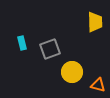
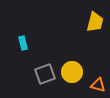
yellow trapezoid: rotated 15 degrees clockwise
cyan rectangle: moved 1 px right
gray square: moved 5 px left, 25 px down
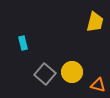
gray square: rotated 30 degrees counterclockwise
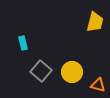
gray square: moved 4 px left, 3 px up
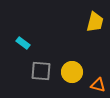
cyan rectangle: rotated 40 degrees counterclockwise
gray square: rotated 35 degrees counterclockwise
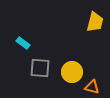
gray square: moved 1 px left, 3 px up
orange triangle: moved 6 px left, 2 px down
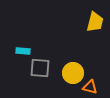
cyan rectangle: moved 8 px down; rotated 32 degrees counterclockwise
yellow circle: moved 1 px right, 1 px down
orange triangle: moved 2 px left
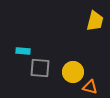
yellow trapezoid: moved 1 px up
yellow circle: moved 1 px up
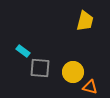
yellow trapezoid: moved 10 px left
cyan rectangle: rotated 32 degrees clockwise
